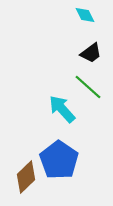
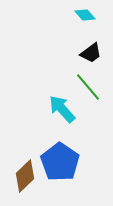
cyan diamond: rotated 15 degrees counterclockwise
green line: rotated 8 degrees clockwise
blue pentagon: moved 1 px right, 2 px down
brown diamond: moved 1 px left, 1 px up
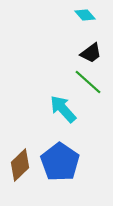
green line: moved 5 px up; rotated 8 degrees counterclockwise
cyan arrow: moved 1 px right
brown diamond: moved 5 px left, 11 px up
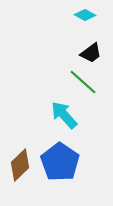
cyan diamond: rotated 20 degrees counterclockwise
green line: moved 5 px left
cyan arrow: moved 1 px right, 6 px down
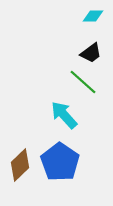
cyan diamond: moved 8 px right, 1 px down; rotated 30 degrees counterclockwise
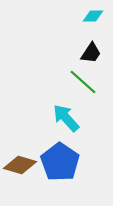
black trapezoid: rotated 20 degrees counterclockwise
cyan arrow: moved 2 px right, 3 px down
brown diamond: rotated 60 degrees clockwise
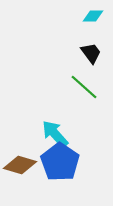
black trapezoid: rotated 70 degrees counterclockwise
green line: moved 1 px right, 5 px down
cyan arrow: moved 11 px left, 16 px down
